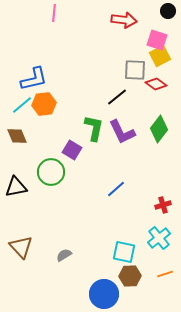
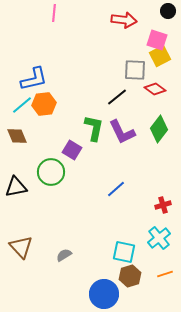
red diamond: moved 1 px left, 5 px down
brown hexagon: rotated 15 degrees counterclockwise
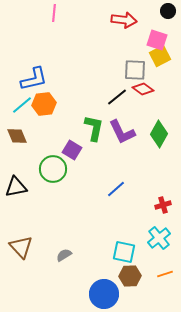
red diamond: moved 12 px left
green diamond: moved 5 px down; rotated 8 degrees counterclockwise
green circle: moved 2 px right, 3 px up
brown hexagon: rotated 15 degrees clockwise
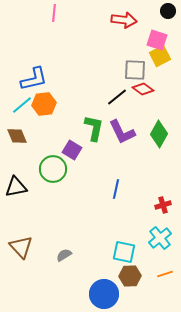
blue line: rotated 36 degrees counterclockwise
cyan cross: moved 1 px right
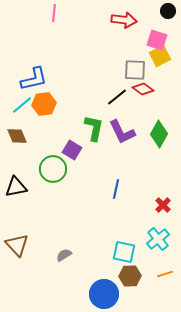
red cross: rotated 28 degrees counterclockwise
cyan cross: moved 2 px left, 1 px down
brown triangle: moved 4 px left, 2 px up
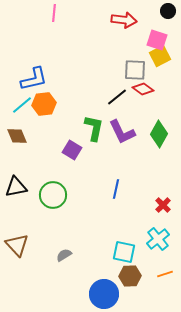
green circle: moved 26 px down
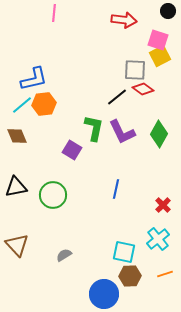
pink square: moved 1 px right
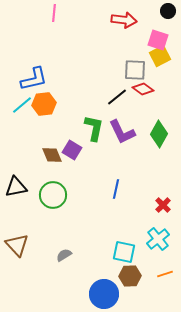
brown diamond: moved 35 px right, 19 px down
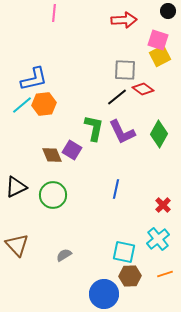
red arrow: rotated 10 degrees counterclockwise
gray square: moved 10 px left
black triangle: rotated 15 degrees counterclockwise
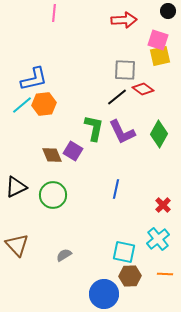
yellow square: rotated 15 degrees clockwise
purple square: moved 1 px right, 1 px down
orange line: rotated 21 degrees clockwise
